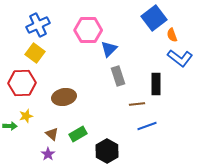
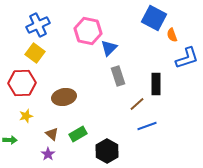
blue square: rotated 25 degrees counterclockwise
pink hexagon: moved 1 px down; rotated 12 degrees clockwise
blue triangle: moved 1 px up
blue L-shape: moved 7 px right; rotated 55 degrees counterclockwise
brown line: rotated 35 degrees counterclockwise
green arrow: moved 14 px down
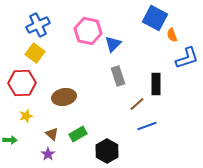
blue square: moved 1 px right
blue triangle: moved 4 px right, 4 px up
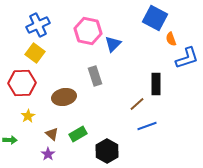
orange semicircle: moved 1 px left, 4 px down
gray rectangle: moved 23 px left
yellow star: moved 2 px right; rotated 16 degrees counterclockwise
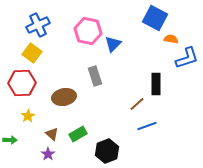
orange semicircle: rotated 120 degrees clockwise
yellow square: moved 3 px left
black hexagon: rotated 10 degrees clockwise
